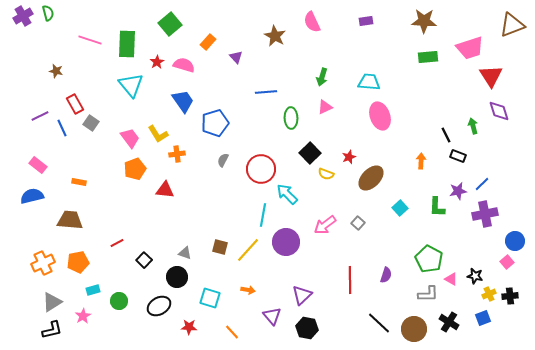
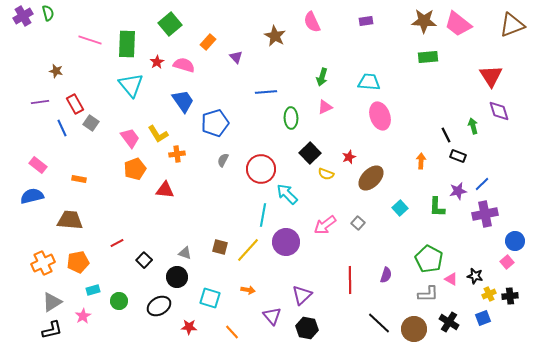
pink trapezoid at (470, 48): moved 12 px left, 24 px up; rotated 56 degrees clockwise
purple line at (40, 116): moved 14 px up; rotated 18 degrees clockwise
orange rectangle at (79, 182): moved 3 px up
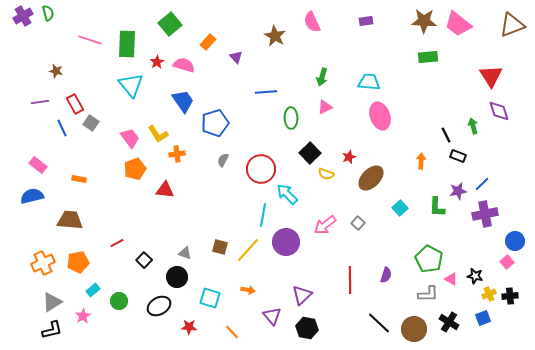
cyan rectangle at (93, 290): rotated 24 degrees counterclockwise
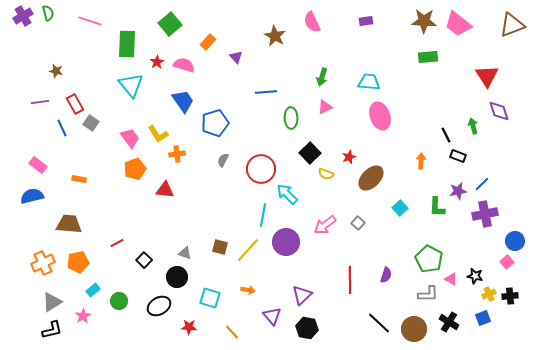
pink line at (90, 40): moved 19 px up
red triangle at (491, 76): moved 4 px left
brown trapezoid at (70, 220): moved 1 px left, 4 px down
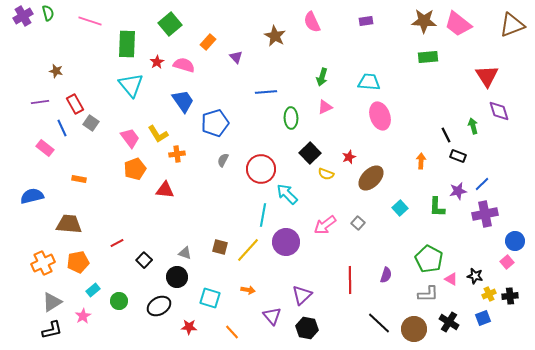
pink rectangle at (38, 165): moved 7 px right, 17 px up
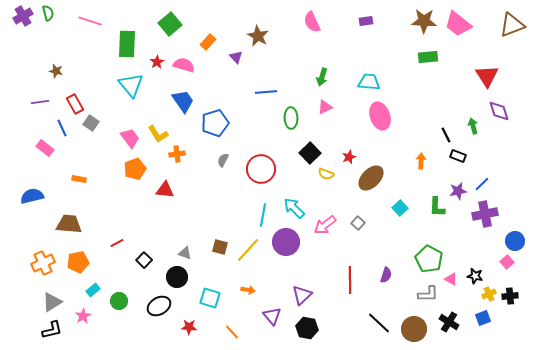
brown star at (275, 36): moved 17 px left
cyan arrow at (287, 194): moved 7 px right, 14 px down
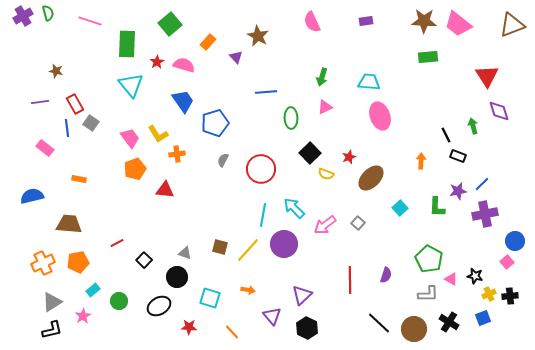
blue line at (62, 128): moved 5 px right; rotated 18 degrees clockwise
purple circle at (286, 242): moved 2 px left, 2 px down
black hexagon at (307, 328): rotated 15 degrees clockwise
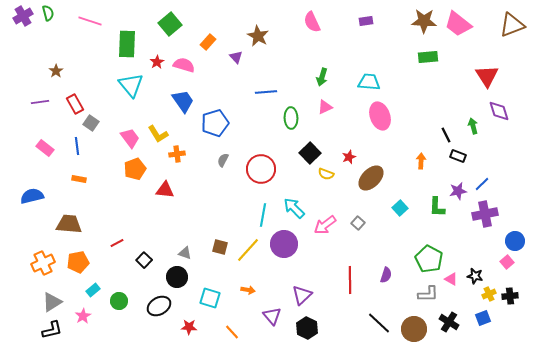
brown star at (56, 71): rotated 24 degrees clockwise
blue line at (67, 128): moved 10 px right, 18 px down
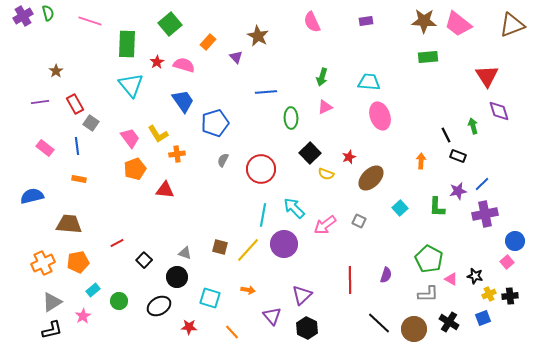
gray square at (358, 223): moved 1 px right, 2 px up; rotated 16 degrees counterclockwise
